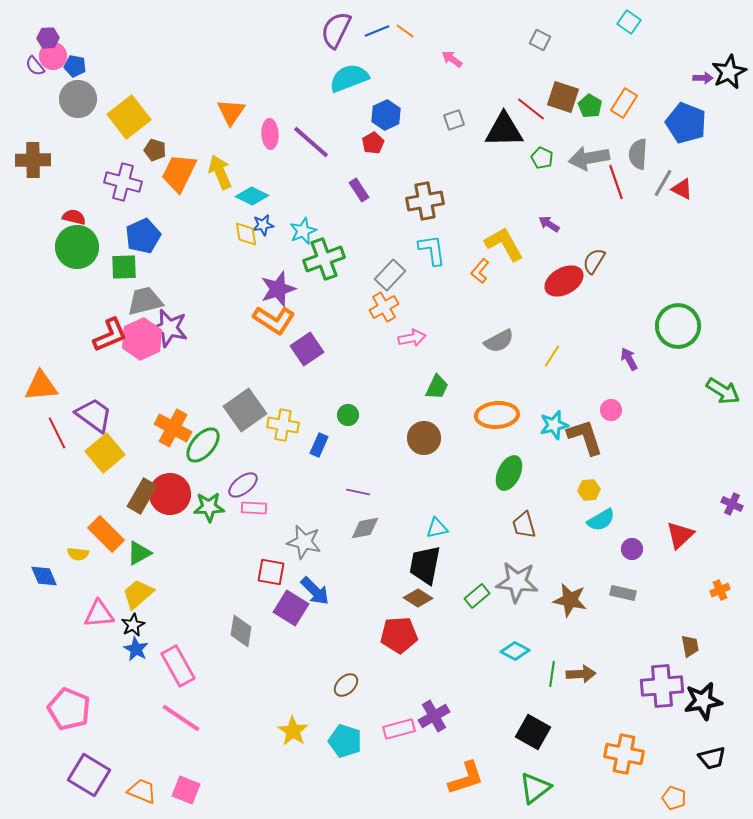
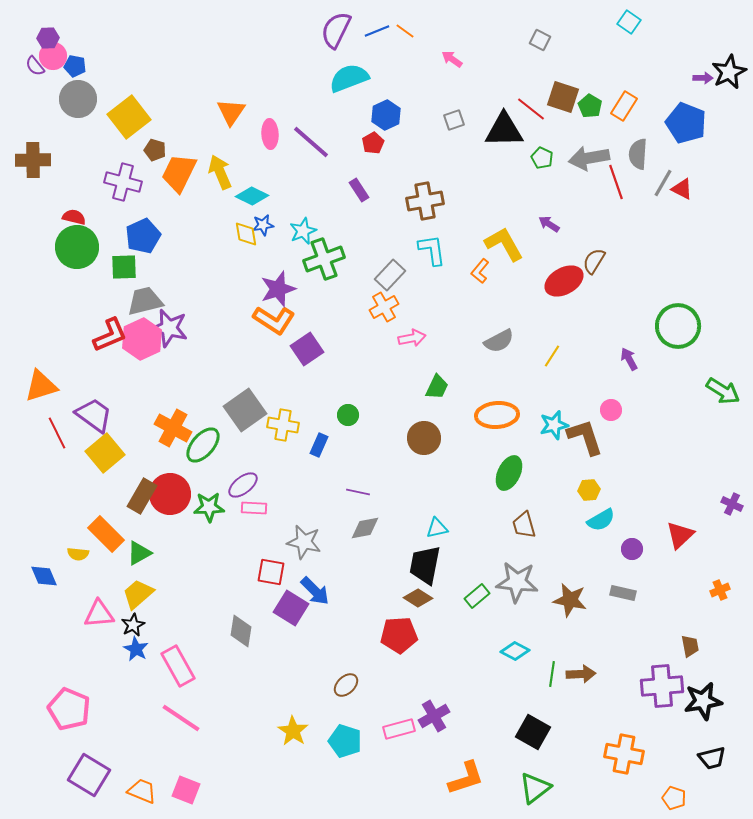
orange rectangle at (624, 103): moved 3 px down
orange triangle at (41, 386): rotated 12 degrees counterclockwise
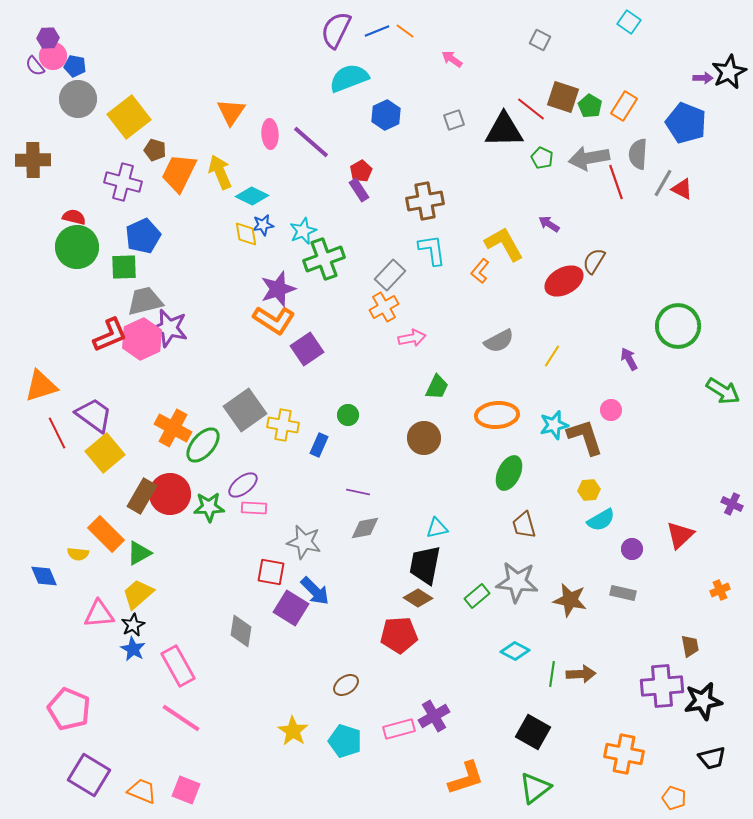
red pentagon at (373, 143): moved 12 px left, 28 px down
blue star at (136, 649): moved 3 px left
brown ellipse at (346, 685): rotated 10 degrees clockwise
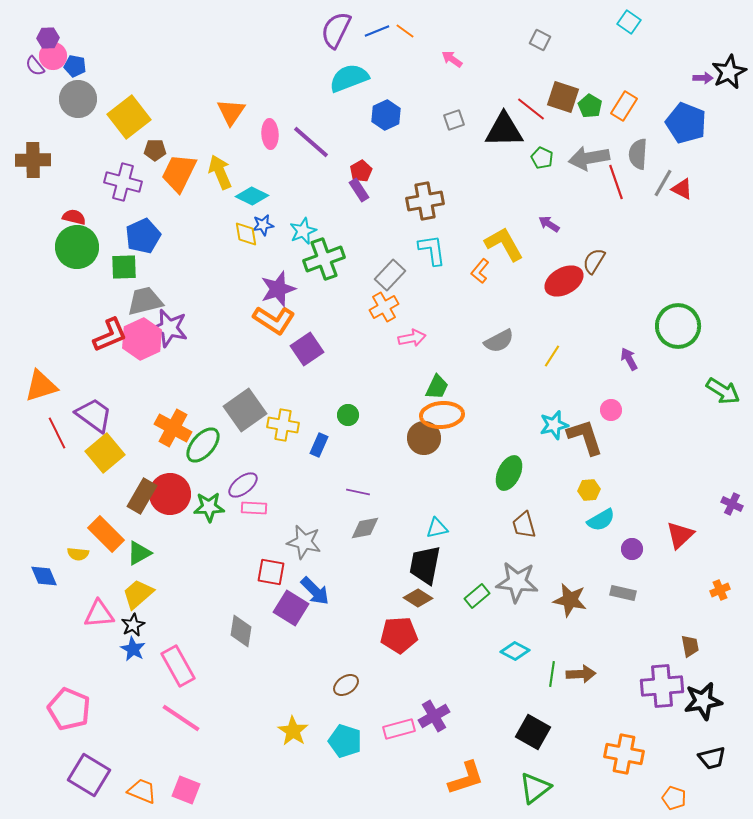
brown pentagon at (155, 150): rotated 15 degrees counterclockwise
orange ellipse at (497, 415): moved 55 px left
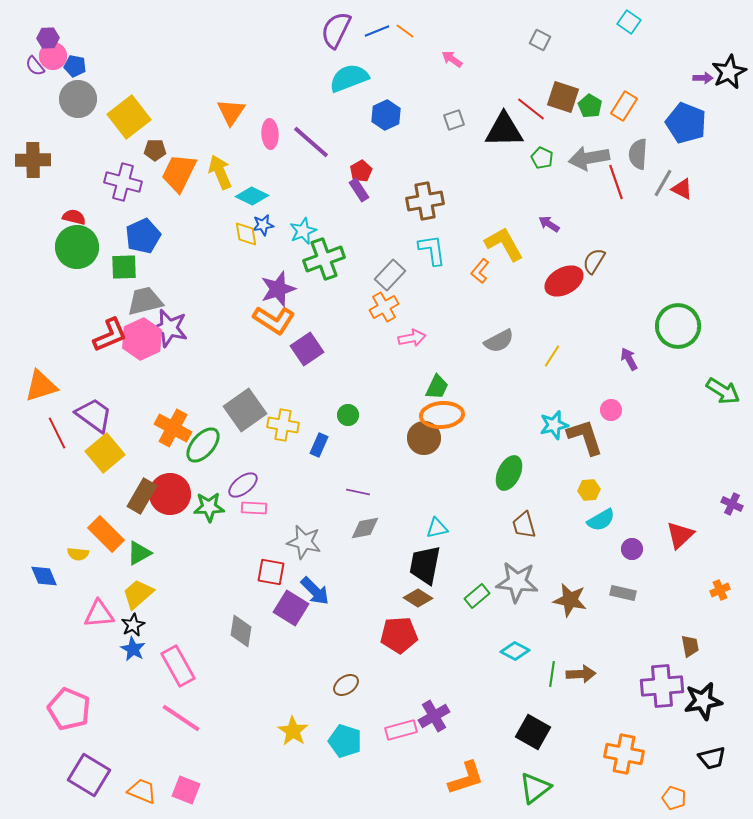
pink rectangle at (399, 729): moved 2 px right, 1 px down
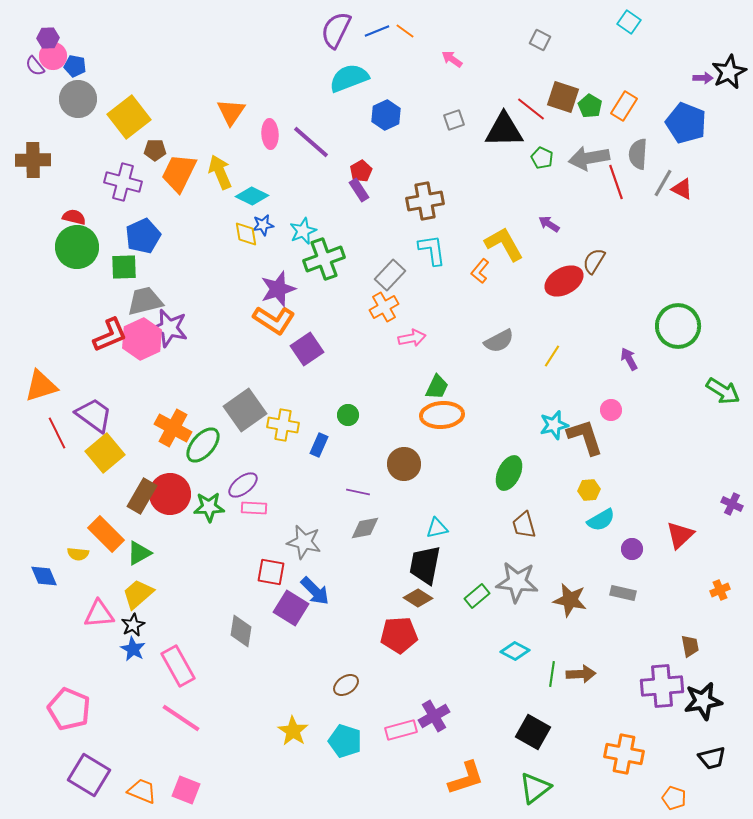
brown circle at (424, 438): moved 20 px left, 26 px down
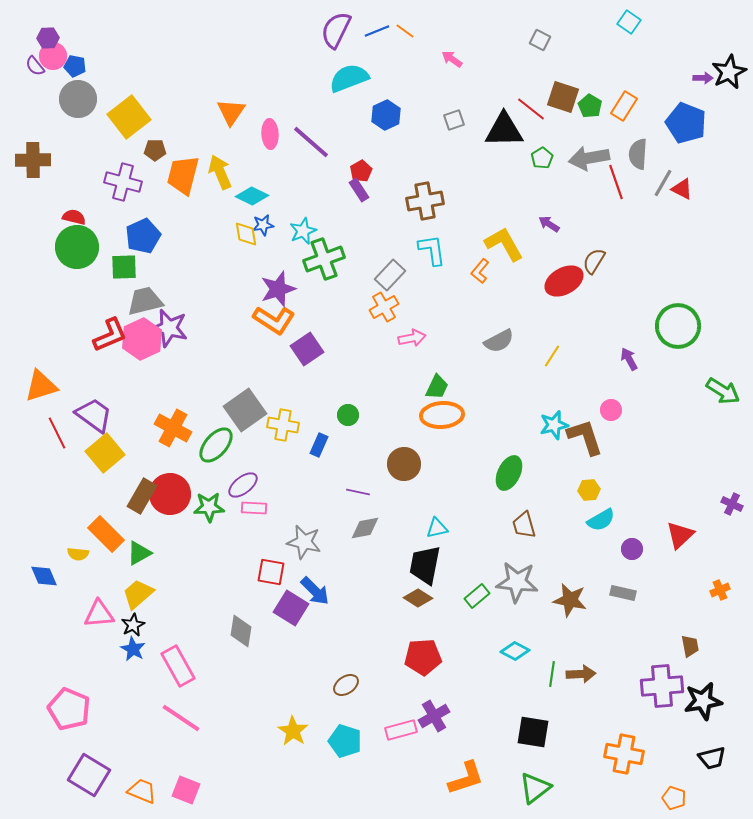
green pentagon at (542, 158): rotated 15 degrees clockwise
orange trapezoid at (179, 173): moved 4 px right, 2 px down; rotated 12 degrees counterclockwise
green ellipse at (203, 445): moved 13 px right
red pentagon at (399, 635): moved 24 px right, 22 px down
black square at (533, 732): rotated 20 degrees counterclockwise
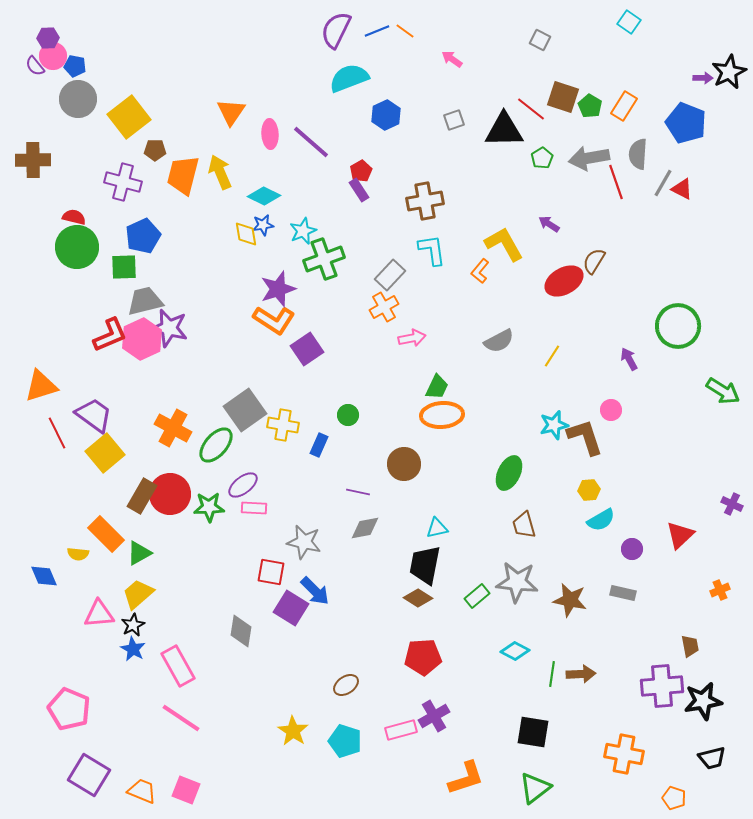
cyan diamond at (252, 196): moved 12 px right
